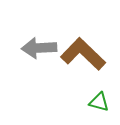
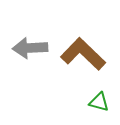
gray arrow: moved 9 px left
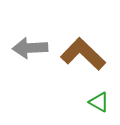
green triangle: rotated 15 degrees clockwise
